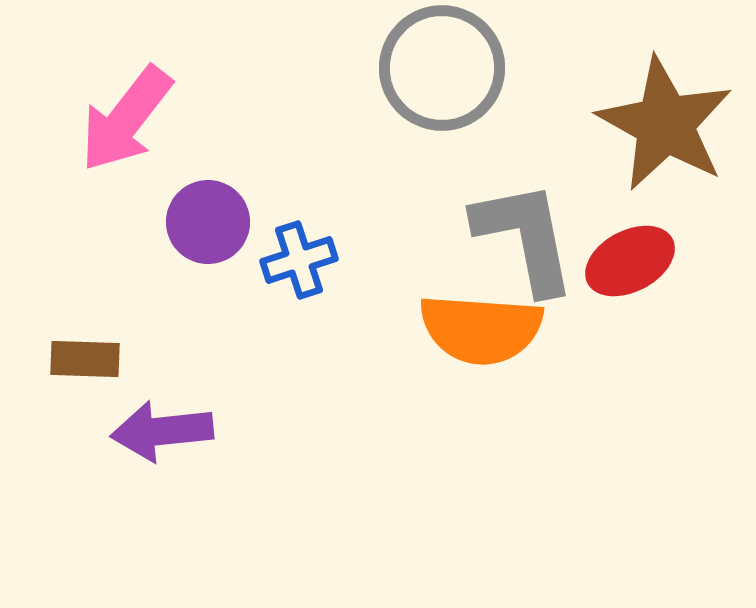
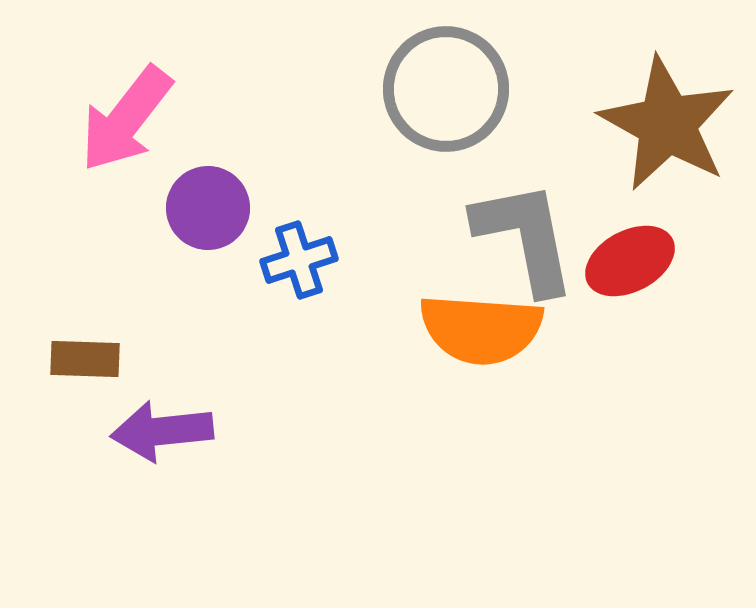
gray circle: moved 4 px right, 21 px down
brown star: moved 2 px right
purple circle: moved 14 px up
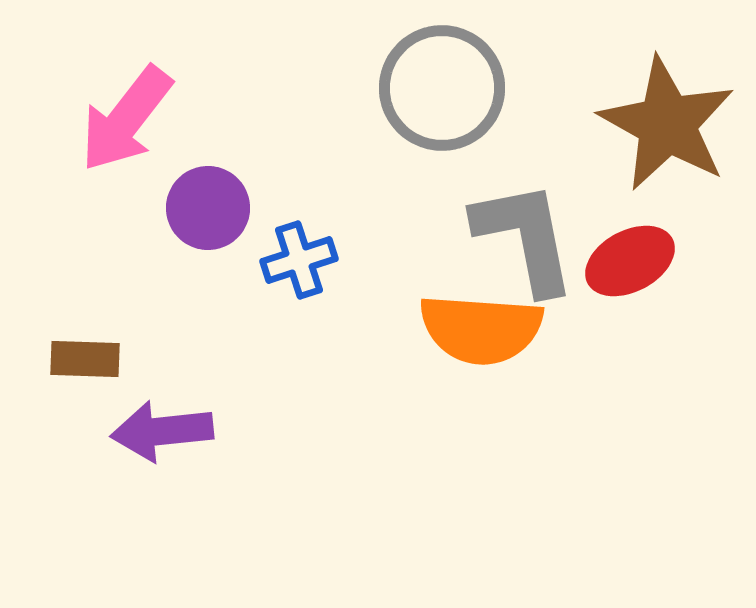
gray circle: moved 4 px left, 1 px up
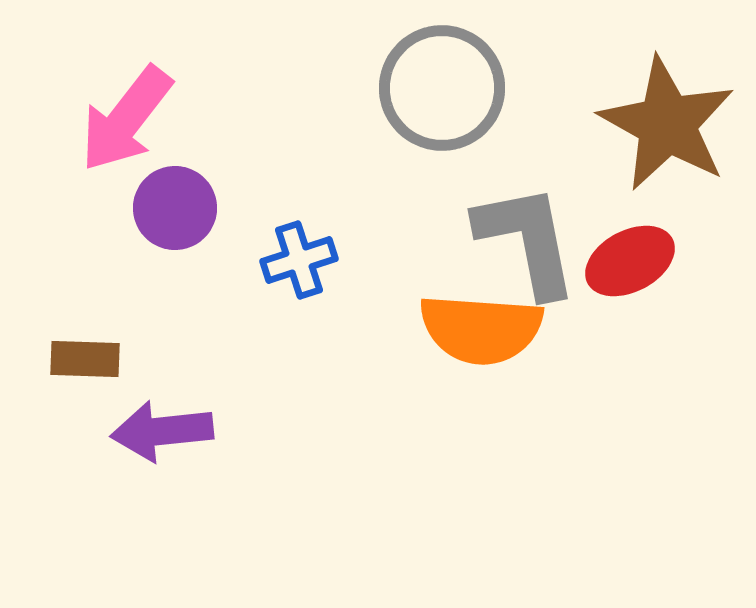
purple circle: moved 33 px left
gray L-shape: moved 2 px right, 3 px down
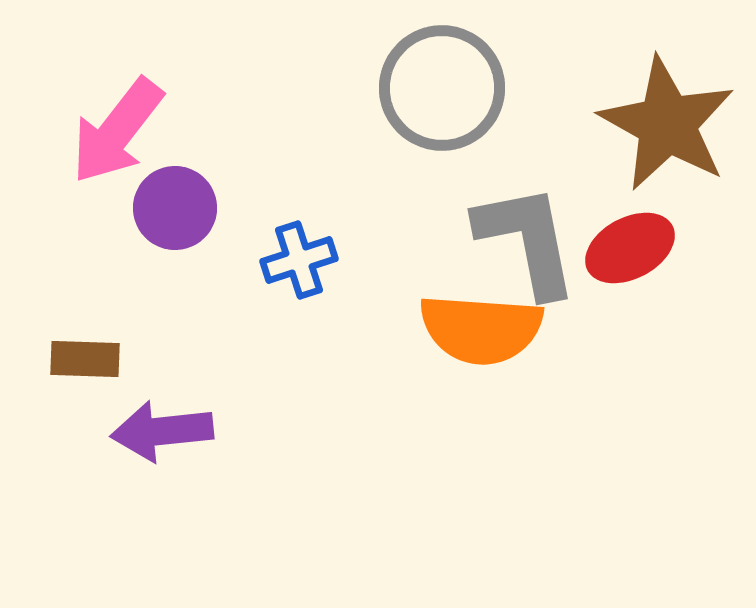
pink arrow: moved 9 px left, 12 px down
red ellipse: moved 13 px up
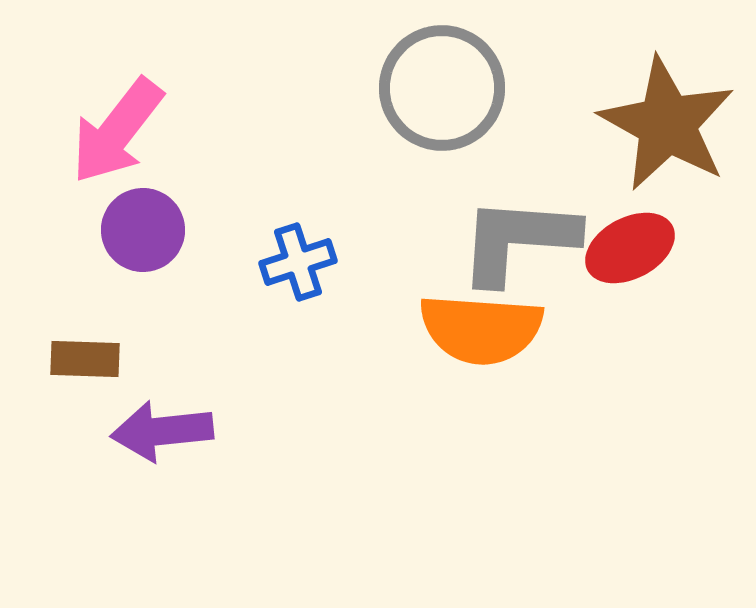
purple circle: moved 32 px left, 22 px down
gray L-shape: moved 9 px left; rotated 75 degrees counterclockwise
blue cross: moved 1 px left, 2 px down
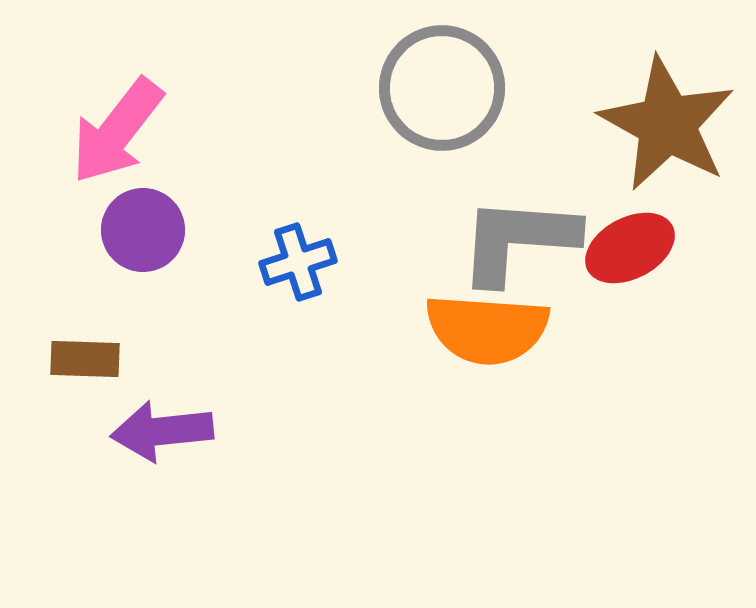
orange semicircle: moved 6 px right
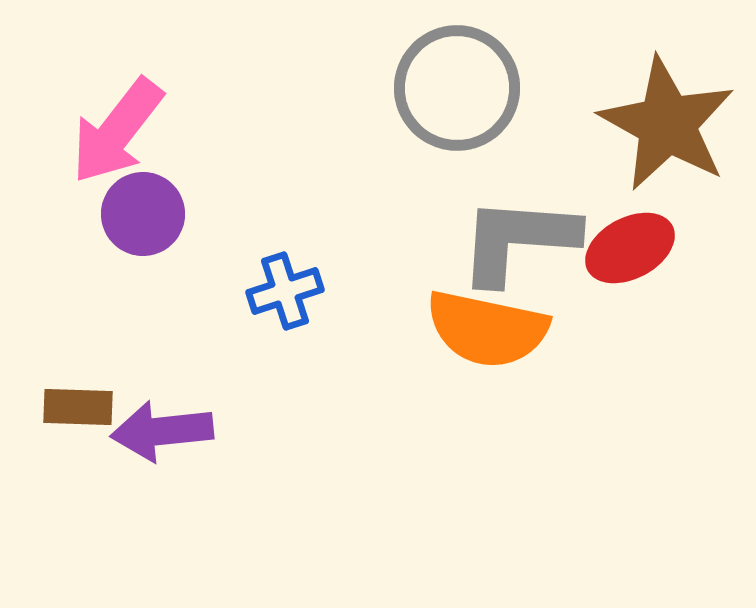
gray circle: moved 15 px right
purple circle: moved 16 px up
blue cross: moved 13 px left, 29 px down
orange semicircle: rotated 8 degrees clockwise
brown rectangle: moved 7 px left, 48 px down
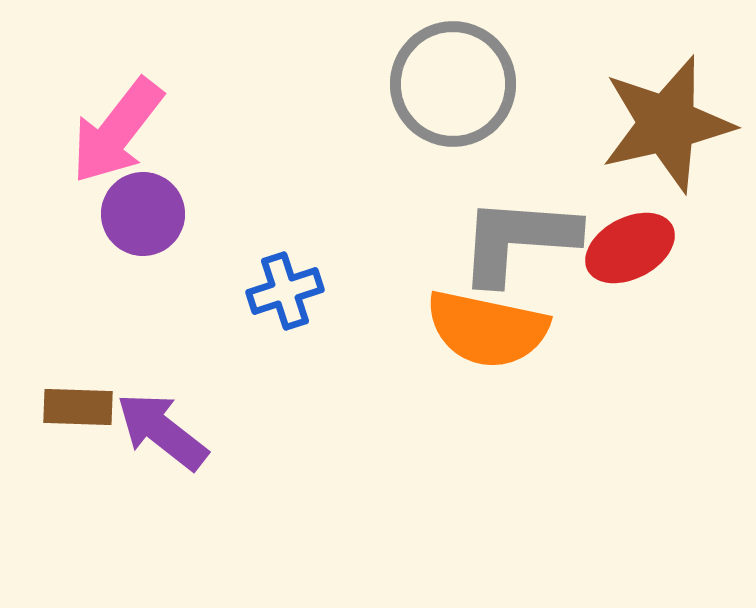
gray circle: moved 4 px left, 4 px up
brown star: rotated 30 degrees clockwise
purple arrow: rotated 44 degrees clockwise
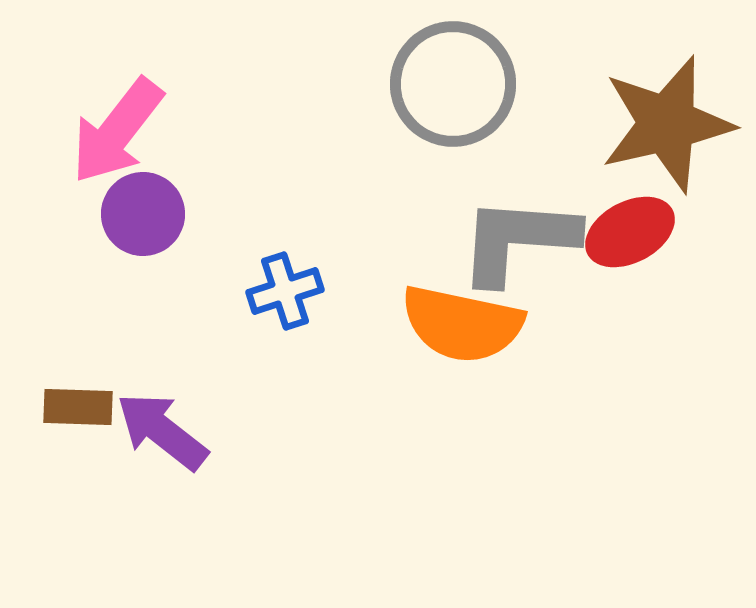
red ellipse: moved 16 px up
orange semicircle: moved 25 px left, 5 px up
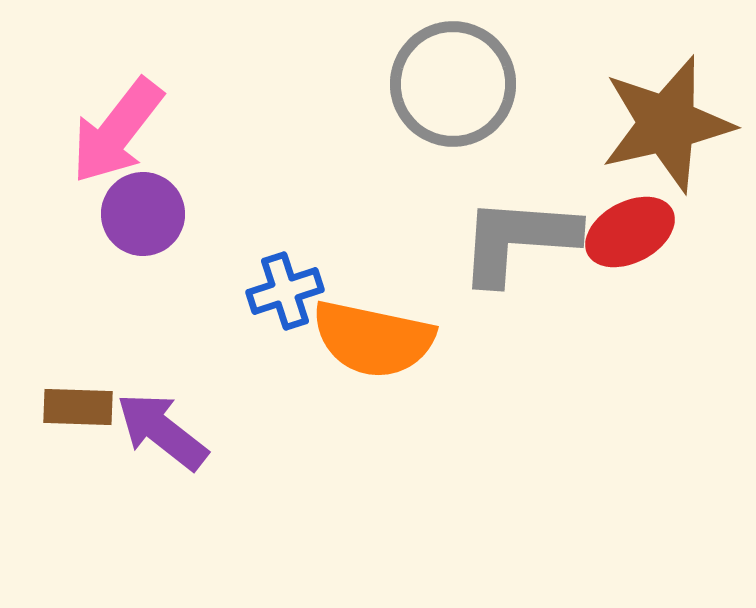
orange semicircle: moved 89 px left, 15 px down
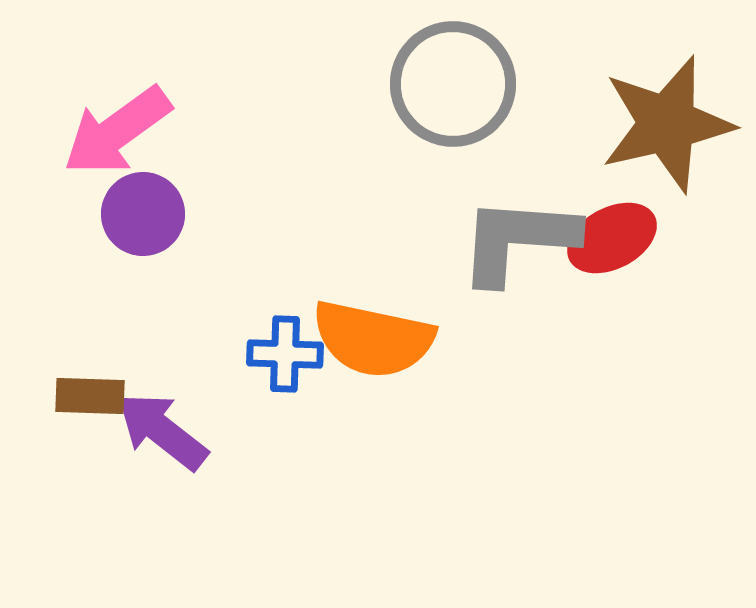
pink arrow: rotated 16 degrees clockwise
red ellipse: moved 18 px left, 6 px down
blue cross: moved 63 px down; rotated 20 degrees clockwise
brown rectangle: moved 12 px right, 11 px up
